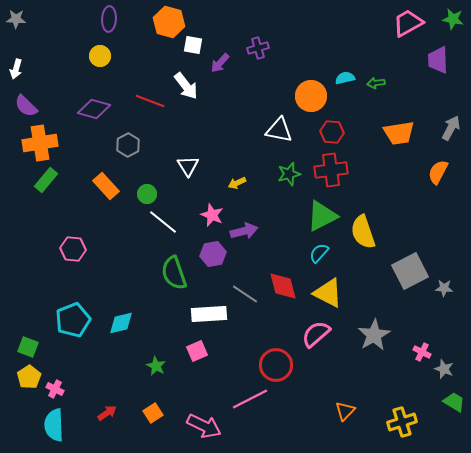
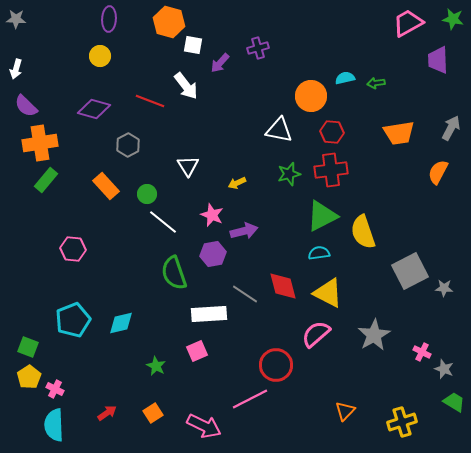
cyan semicircle at (319, 253): rotated 40 degrees clockwise
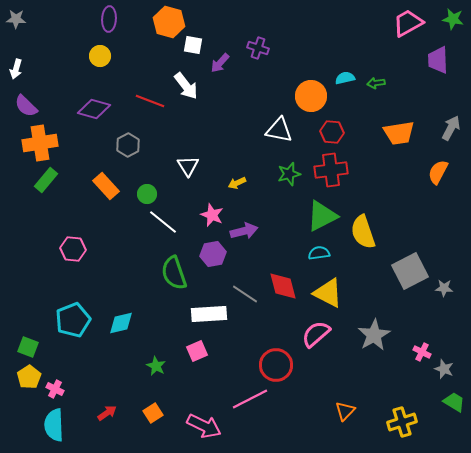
purple cross at (258, 48): rotated 35 degrees clockwise
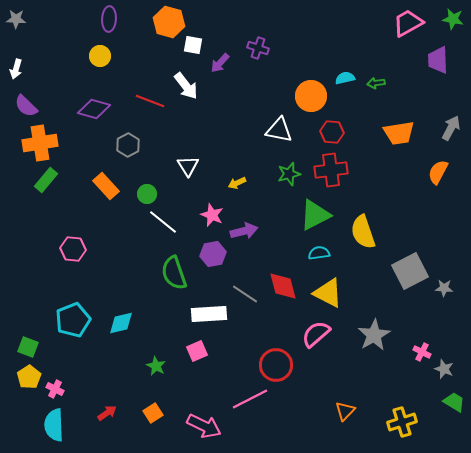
green triangle at (322, 216): moved 7 px left, 1 px up
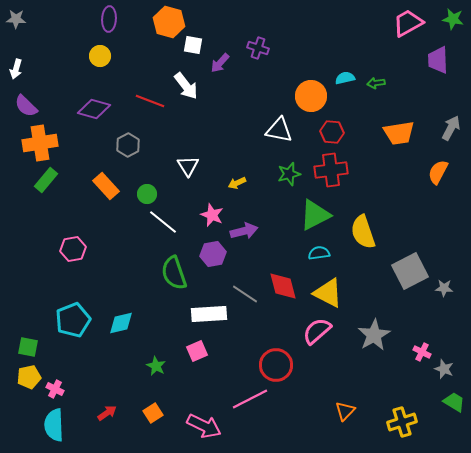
pink hexagon at (73, 249): rotated 15 degrees counterclockwise
pink semicircle at (316, 334): moved 1 px right, 3 px up
green square at (28, 347): rotated 10 degrees counterclockwise
yellow pentagon at (29, 377): rotated 20 degrees clockwise
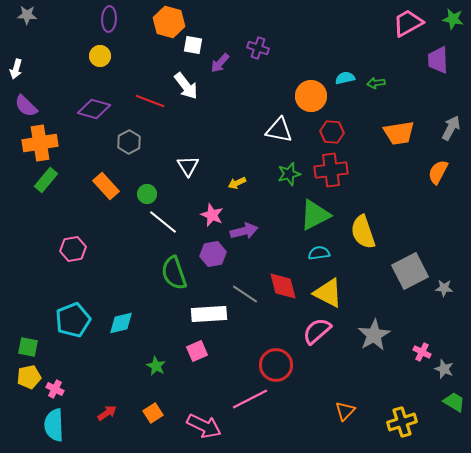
gray star at (16, 19): moved 11 px right, 4 px up
gray hexagon at (128, 145): moved 1 px right, 3 px up
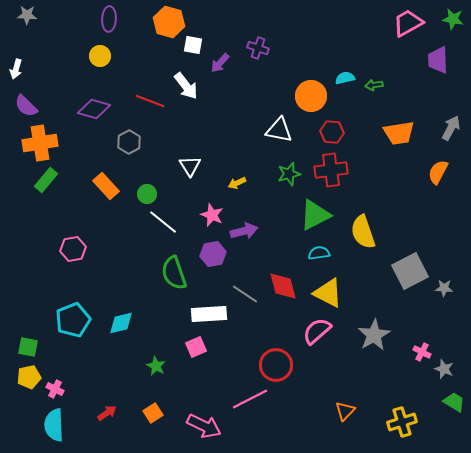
green arrow at (376, 83): moved 2 px left, 2 px down
white triangle at (188, 166): moved 2 px right
pink square at (197, 351): moved 1 px left, 4 px up
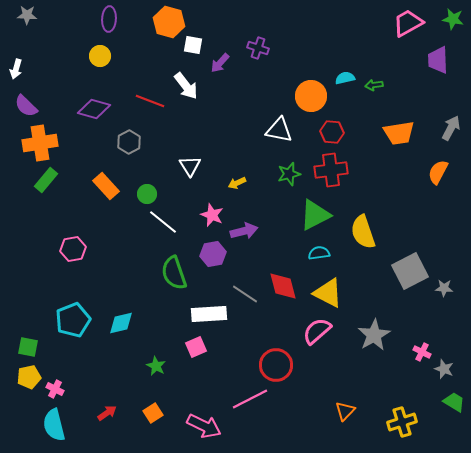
cyan semicircle at (54, 425): rotated 12 degrees counterclockwise
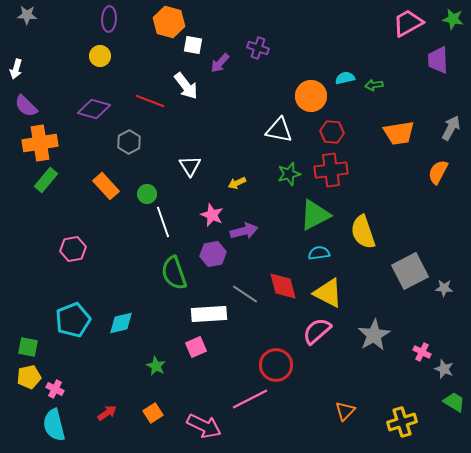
white line at (163, 222): rotated 32 degrees clockwise
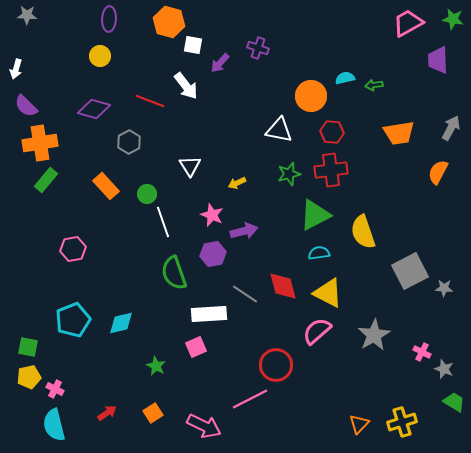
orange triangle at (345, 411): moved 14 px right, 13 px down
